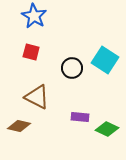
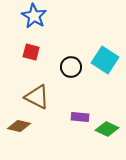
black circle: moved 1 px left, 1 px up
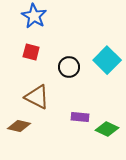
cyan square: moved 2 px right; rotated 12 degrees clockwise
black circle: moved 2 px left
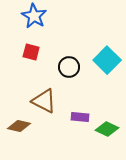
brown triangle: moved 7 px right, 4 px down
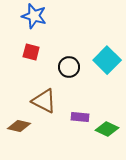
blue star: rotated 15 degrees counterclockwise
